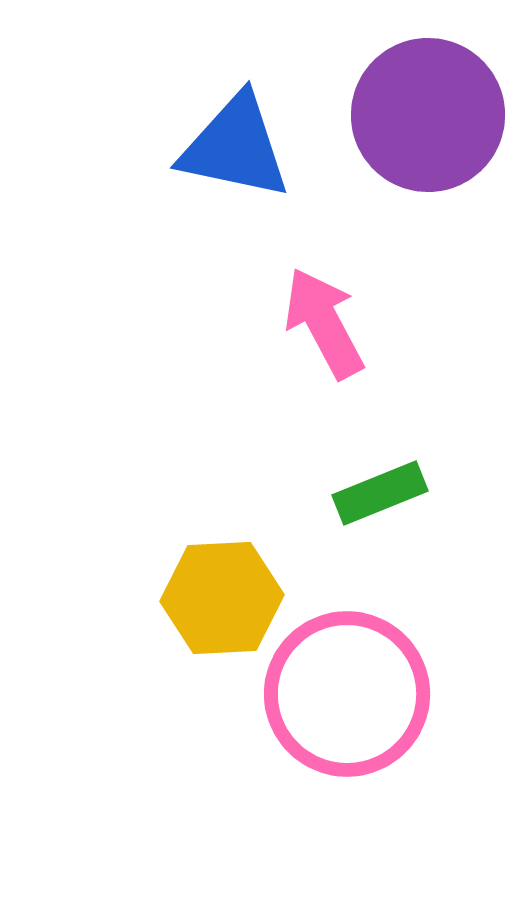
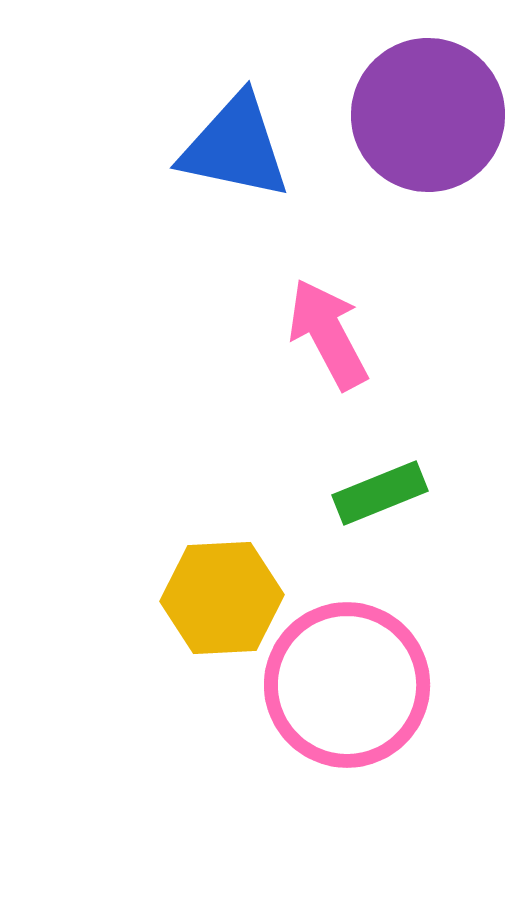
pink arrow: moved 4 px right, 11 px down
pink circle: moved 9 px up
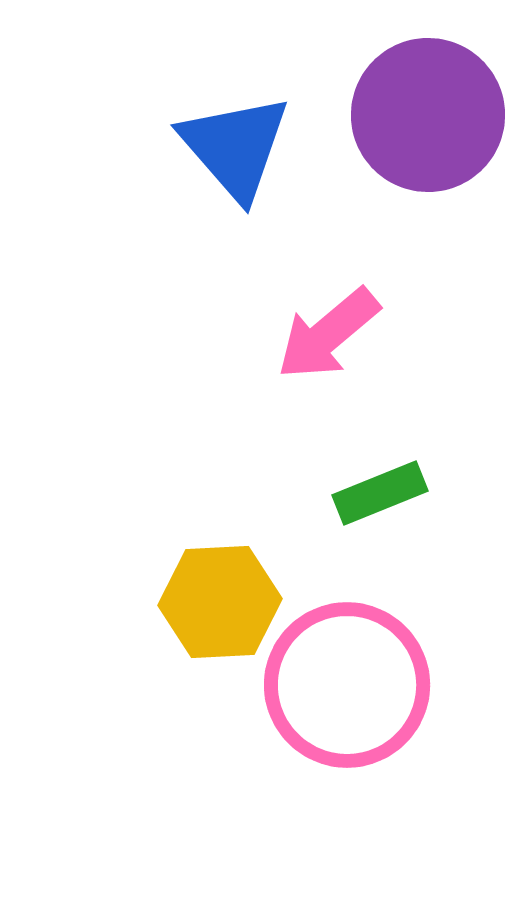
blue triangle: rotated 37 degrees clockwise
pink arrow: rotated 102 degrees counterclockwise
yellow hexagon: moved 2 px left, 4 px down
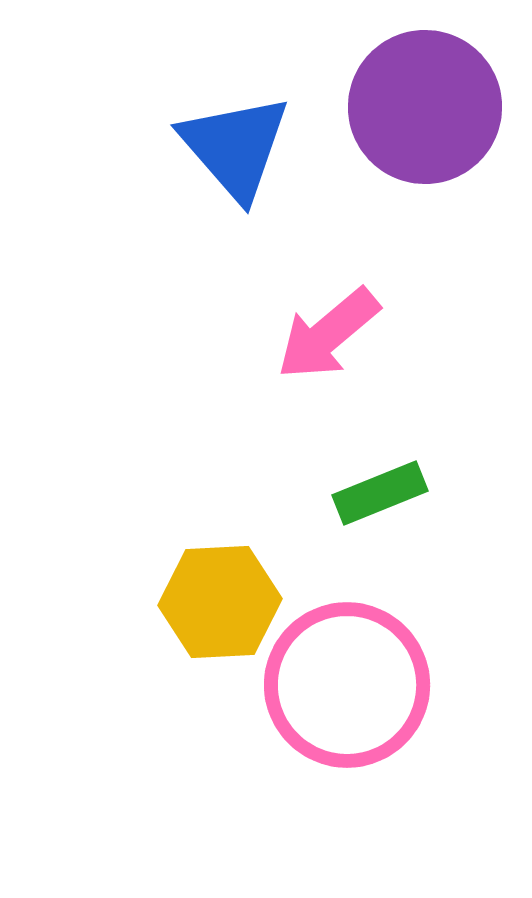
purple circle: moved 3 px left, 8 px up
